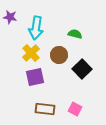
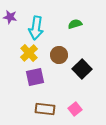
green semicircle: moved 10 px up; rotated 32 degrees counterclockwise
yellow cross: moved 2 px left
pink square: rotated 24 degrees clockwise
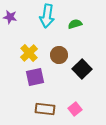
cyan arrow: moved 11 px right, 12 px up
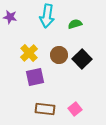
black square: moved 10 px up
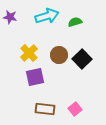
cyan arrow: rotated 115 degrees counterclockwise
green semicircle: moved 2 px up
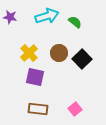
green semicircle: rotated 56 degrees clockwise
brown circle: moved 2 px up
purple square: rotated 24 degrees clockwise
brown rectangle: moved 7 px left
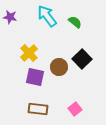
cyan arrow: rotated 110 degrees counterclockwise
brown circle: moved 14 px down
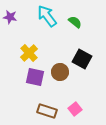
black square: rotated 18 degrees counterclockwise
brown circle: moved 1 px right, 5 px down
brown rectangle: moved 9 px right, 2 px down; rotated 12 degrees clockwise
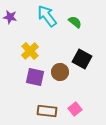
yellow cross: moved 1 px right, 2 px up
brown rectangle: rotated 12 degrees counterclockwise
